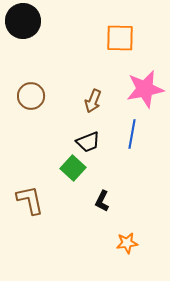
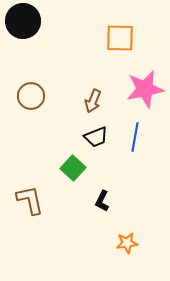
blue line: moved 3 px right, 3 px down
black trapezoid: moved 8 px right, 5 px up
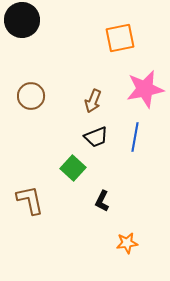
black circle: moved 1 px left, 1 px up
orange square: rotated 12 degrees counterclockwise
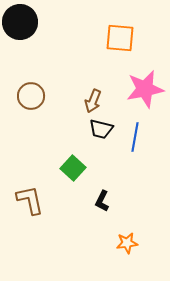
black circle: moved 2 px left, 2 px down
orange square: rotated 16 degrees clockwise
black trapezoid: moved 5 px right, 8 px up; rotated 35 degrees clockwise
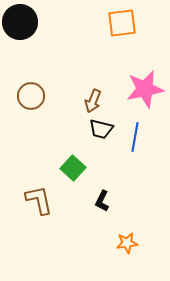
orange square: moved 2 px right, 15 px up; rotated 12 degrees counterclockwise
brown L-shape: moved 9 px right
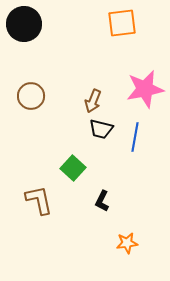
black circle: moved 4 px right, 2 px down
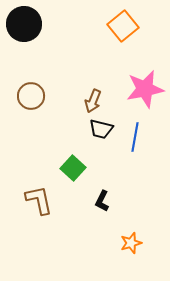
orange square: moved 1 px right, 3 px down; rotated 32 degrees counterclockwise
orange star: moved 4 px right; rotated 10 degrees counterclockwise
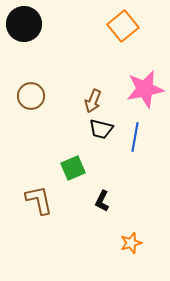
green square: rotated 25 degrees clockwise
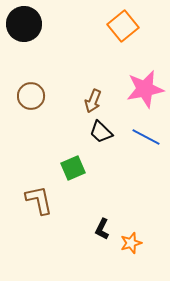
black trapezoid: moved 3 px down; rotated 30 degrees clockwise
blue line: moved 11 px right; rotated 72 degrees counterclockwise
black L-shape: moved 28 px down
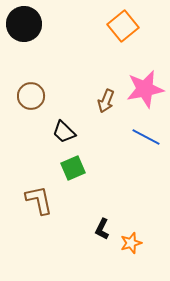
brown arrow: moved 13 px right
black trapezoid: moved 37 px left
